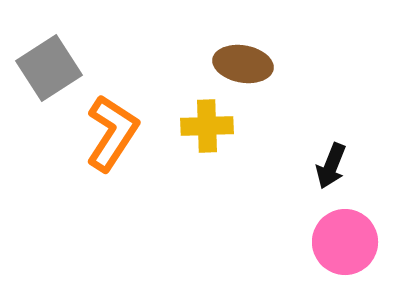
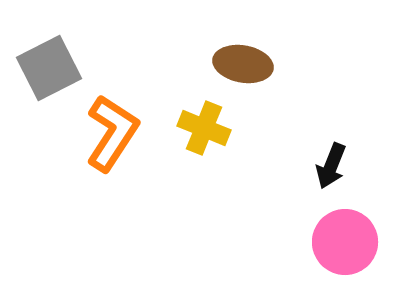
gray square: rotated 6 degrees clockwise
yellow cross: moved 3 px left, 2 px down; rotated 24 degrees clockwise
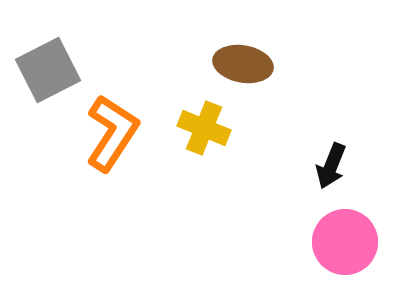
gray square: moved 1 px left, 2 px down
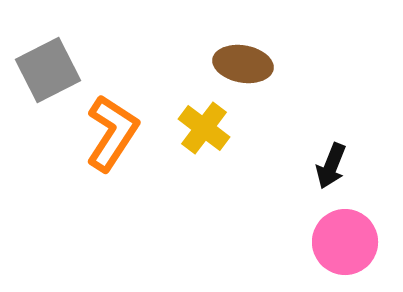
yellow cross: rotated 15 degrees clockwise
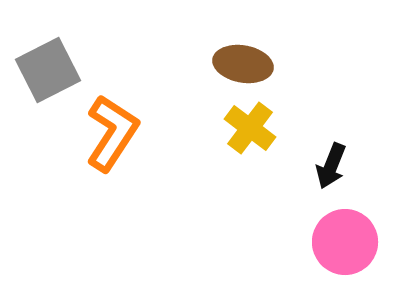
yellow cross: moved 46 px right
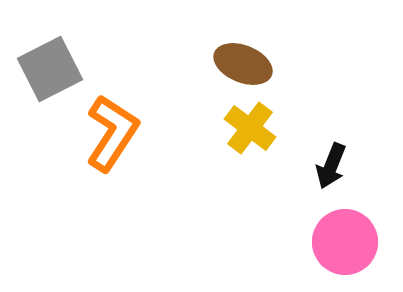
brown ellipse: rotated 12 degrees clockwise
gray square: moved 2 px right, 1 px up
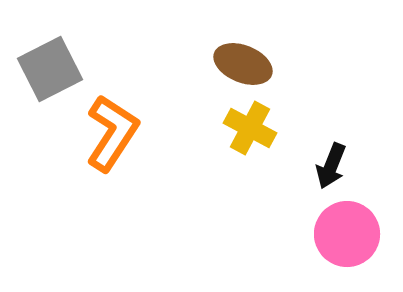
yellow cross: rotated 9 degrees counterclockwise
pink circle: moved 2 px right, 8 px up
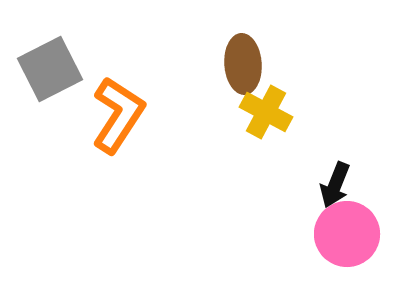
brown ellipse: rotated 64 degrees clockwise
yellow cross: moved 16 px right, 16 px up
orange L-shape: moved 6 px right, 18 px up
black arrow: moved 4 px right, 19 px down
